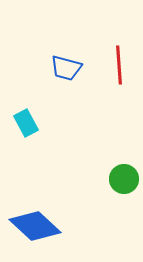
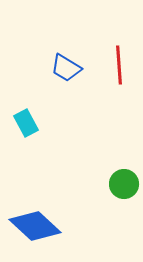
blue trapezoid: rotated 16 degrees clockwise
green circle: moved 5 px down
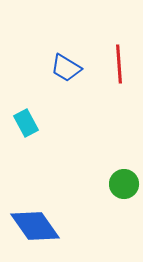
red line: moved 1 px up
blue diamond: rotated 12 degrees clockwise
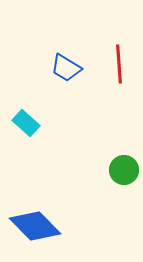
cyan rectangle: rotated 20 degrees counterclockwise
green circle: moved 14 px up
blue diamond: rotated 9 degrees counterclockwise
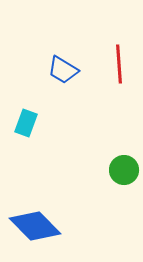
blue trapezoid: moved 3 px left, 2 px down
cyan rectangle: rotated 68 degrees clockwise
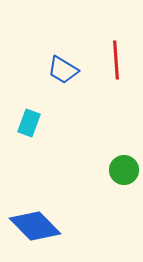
red line: moved 3 px left, 4 px up
cyan rectangle: moved 3 px right
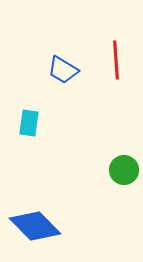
cyan rectangle: rotated 12 degrees counterclockwise
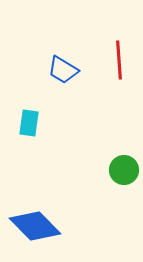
red line: moved 3 px right
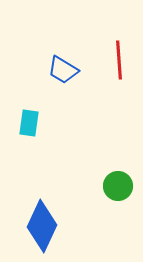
green circle: moved 6 px left, 16 px down
blue diamond: moved 7 px right; rotated 69 degrees clockwise
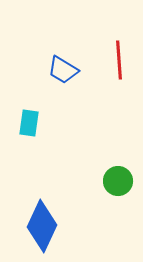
green circle: moved 5 px up
